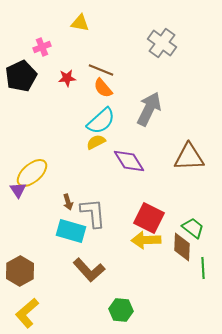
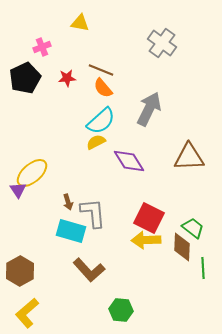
black pentagon: moved 4 px right, 2 px down
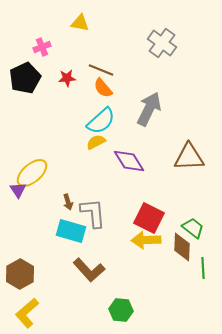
brown hexagon: moved 3 px down
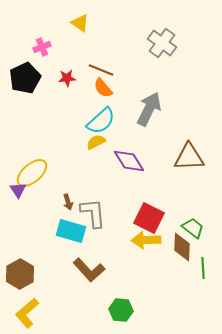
yellow triangle: rotated 24 degrees clockwise
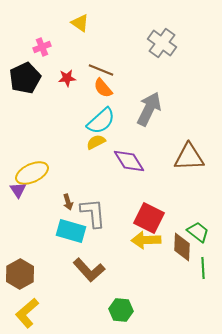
yellow ellipse: rotated 16 degrees clockwise
green trapezoid: moved 5 px right, 4 px down
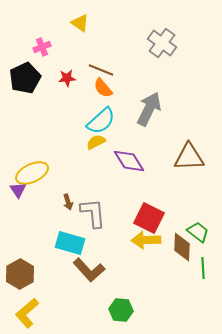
cyan rectangle: moved 1 px left, 12 px down
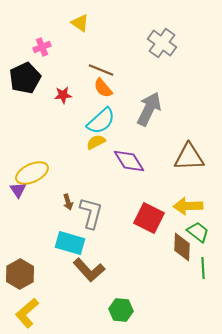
red star: moved 4 px left, 17 px down
gray L-shape: moved 2 px left; rotated 20 degrees clockwise
yellow arrow: moved 42 px right, 34 px up
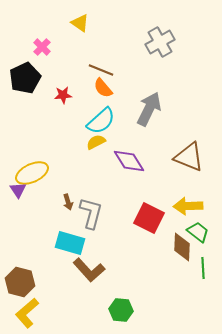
gray cross: moved 2 px left, 1 px up; rotated 24 degrees clockwise
pink cross: rotated 24 degrees counterclockwise
brown triangle: rotated 24 degrees clockwise
brown hexagon: moved 8 px down; rotated 16 degrees counterclockwise
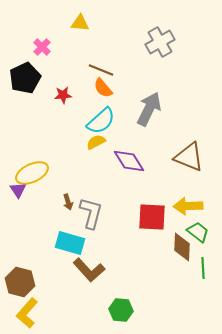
yellow triangle: rotated 30 degrees counterclockwise
red square: moved 3 px right, 1 px up; rotated 24 degrees counterclockwise
yellow L-shape: rotated 8 degrees counterclockwise
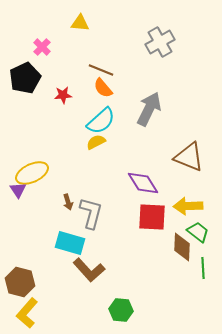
purple diamond: moved 14 px right, 22 px down
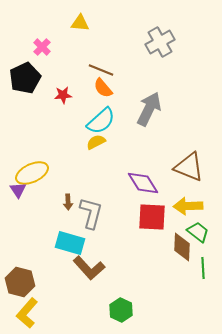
brown triangle: moved 10 px down
brown arrow: rotated 14 degrees clockwise
brown L-shape: moved 2 px up
green hexagon: rotated 20 degrees clockwise
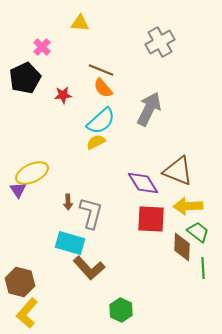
brown triangle: moved 11 px left, 4 px down
red square: moved 1 px left, 2 px down
